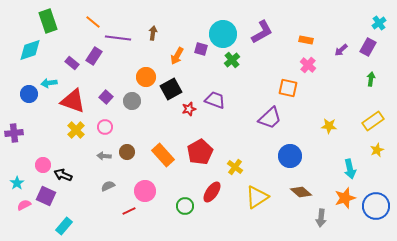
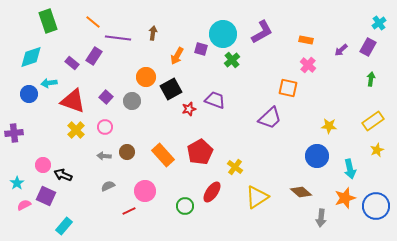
cyan diamond at (30, 50): moved 1 px right, 7 px down
blue circle at (290, 156): moved 27 px right
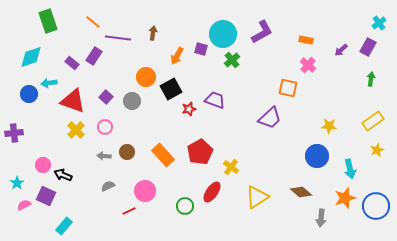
yellow cross at (235, 167): moved 4 px left
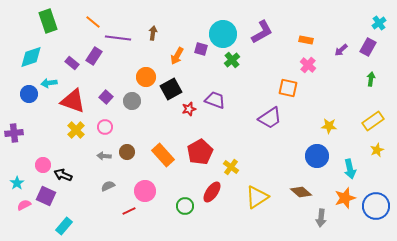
purple trapezoid at (270, 118): rotated 10 degrees clockwise
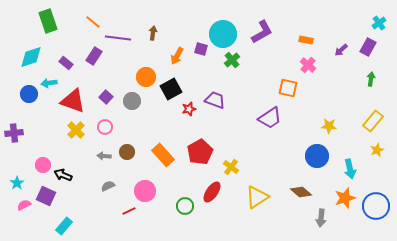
purple rectangle at (72, 63): moved 6 px left
yellow rectangle at (373, 121): rotated 15 degrees counterclockwise
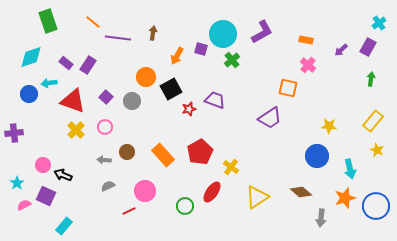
purple rectangle at (94, 56): moved 6 px left, 9 px down
yellow star at (377, 150): rotated 24 degrees counterclockwise
gray arrow at (104, 156): moved 4 px down
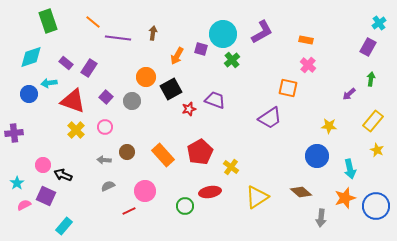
purple arrow at (341, 50): moved 8 px right, 44 px down
purple rectangle at (88, 65): moved 1 px right, 3 px down
red ellipse at (212, 192): moved 2 px left; rotated 45 degrees clockwise
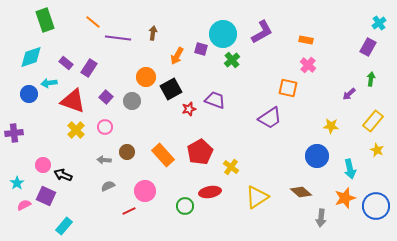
green rectangle at (48, 21): moved 3 px left, 1 px up
yellow star at (329, 126): moved 2 px right
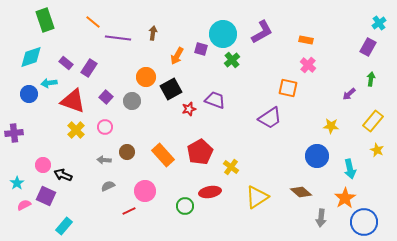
orange star at (345, 198): rotated 15 degrees counterclockwise
blue circle at (376, 206): moved 12 px left, 16 px down
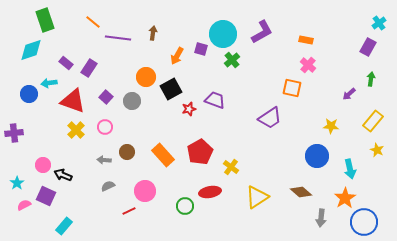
cyan diamond at (31, 57): moved 7 px up
orange square at (288, 88): moved 4 px right
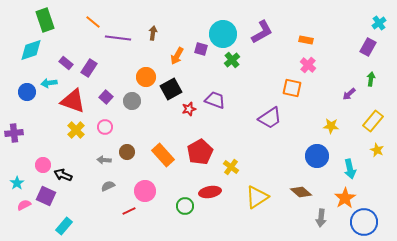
blue circle at (29, 94): moved 2 px left, 2 px up
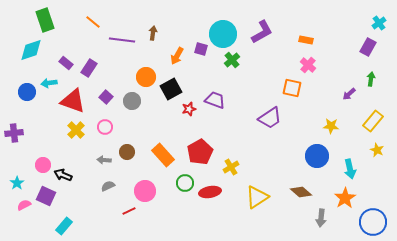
purple line at (118, 38): moved 4 px right, 2 px down
yellow cross at (231, 167): rotated 21 degrees clockwise
green circle at (185, 206): moved 23 px up
blue circle at (364, 222): moved 9 px right
